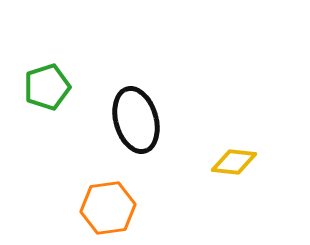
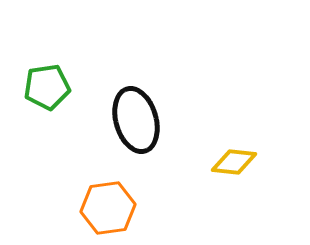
green pentagon: rotated 9 degrees clockwise
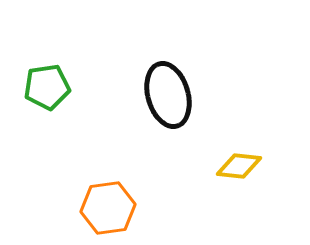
black ellipse: moved 32 px right, 25 px up
yellow diamond: moved 5 px right, 4 px down
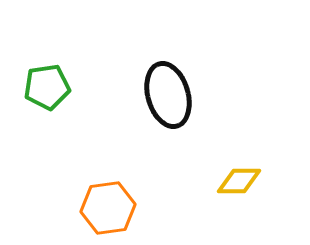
yellow diamond: moved 15 px down; rotated 6 degrees counterclockwise
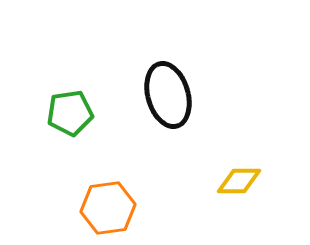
green pentagon: moved 23 px right, 26 px down
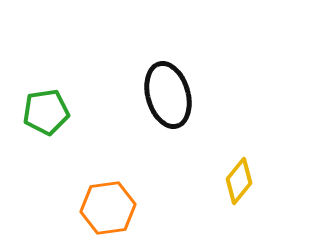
green pentagon: moved 24 px left, 1 px up
yellow diamond: rotated 51 degrees counterclockwise
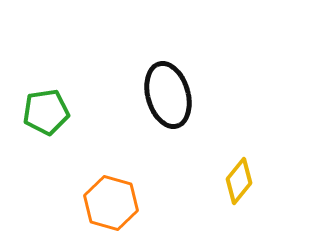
orange hexagon: moved 3 px right, 5 px up; rotated 24 degrees clockwise
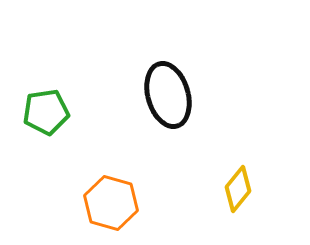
yellow diamond: moved 1 px left, 8 px down
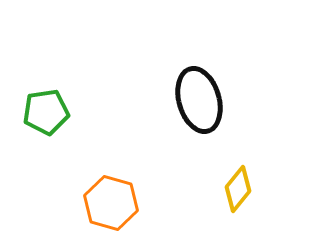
black ellipse: moved 31 px right, 5 px down
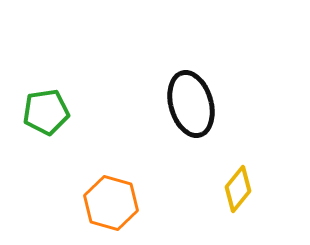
black ellipse: moved 8 px left, 4 px down
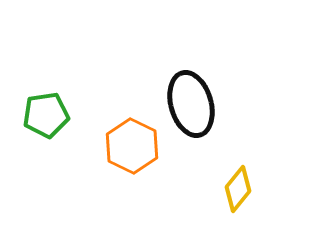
green pentagon: moved 3 px down
orange hexagon: moved 21 px right, 57 px up; rotated 10 degrees clockwise
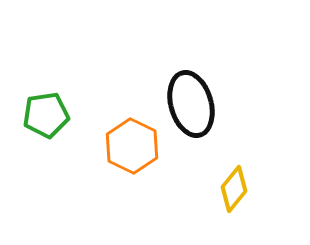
yellow diamond: moved 4 px left
